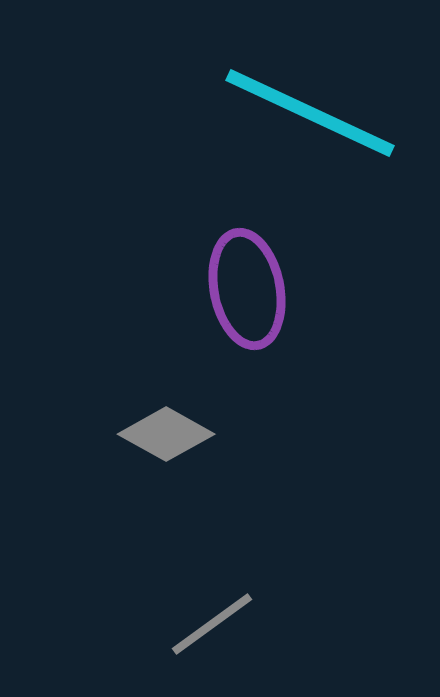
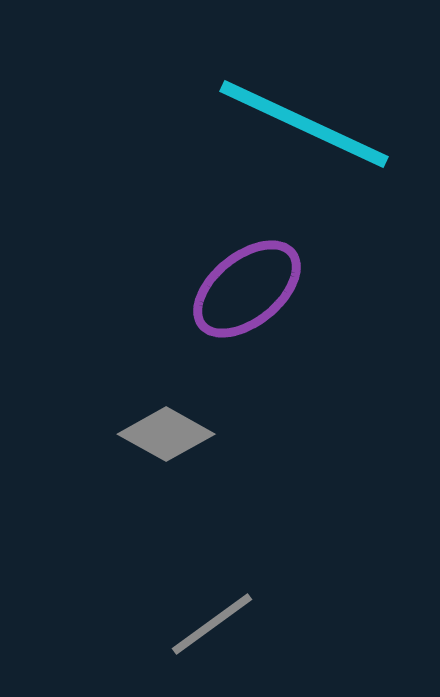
cyan line: moved 6 px left, 11 px down
purple ellipse: rotated 62 degrees clockwise
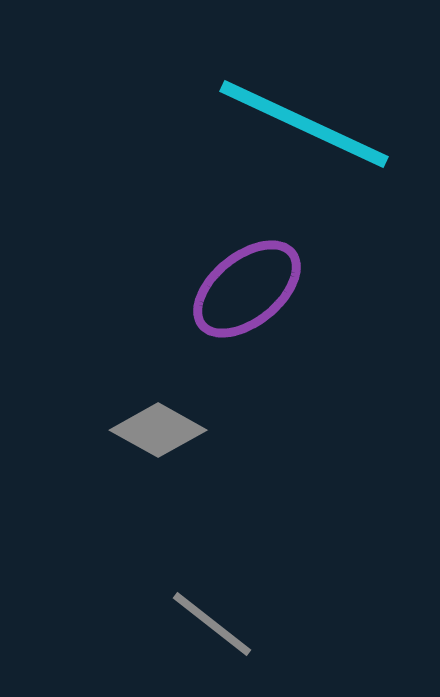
gray diamond: moved 8 px left, 4 px up
gray line: rotated 74 degrees clockwise
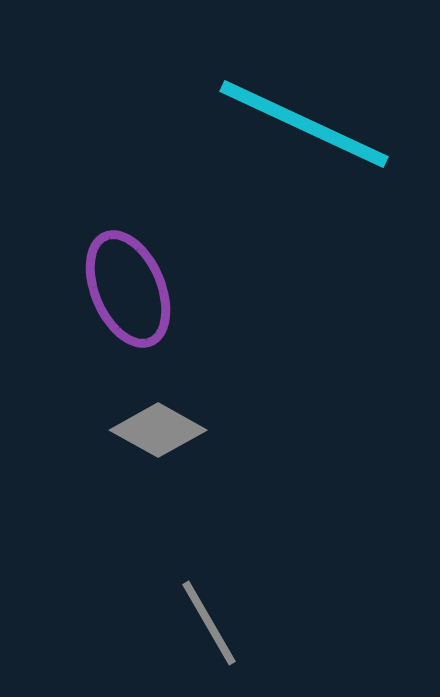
purple ellipse: moved 119 px left; rotated 74 degrees counterclockwise
gray line: moved 3 px left, 1 px up; rotated 22 degrees clockwise
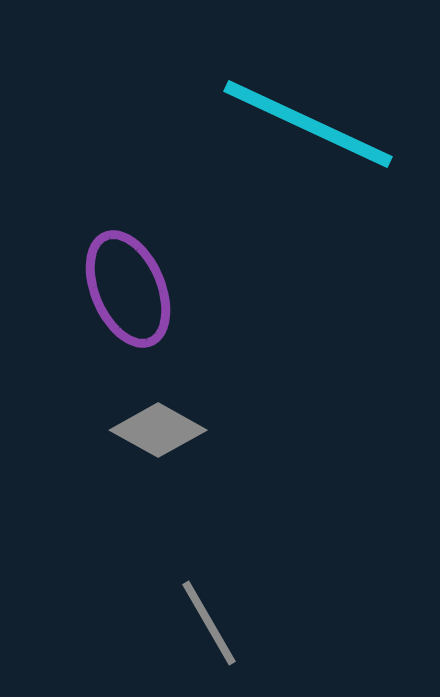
cyan line: moved 4 px right
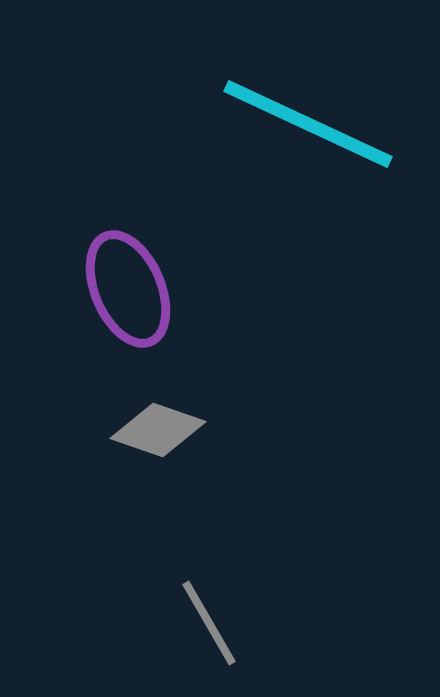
gray diamond: rotated 10 degrees counterclockwise
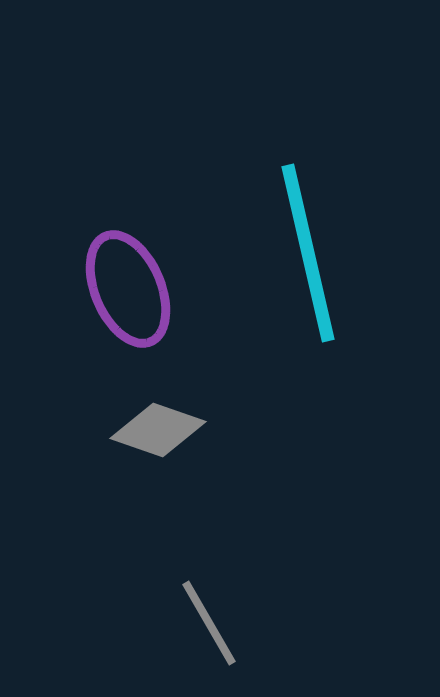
cyan line: moved 129 px down; rotated 52 degrees clockwise
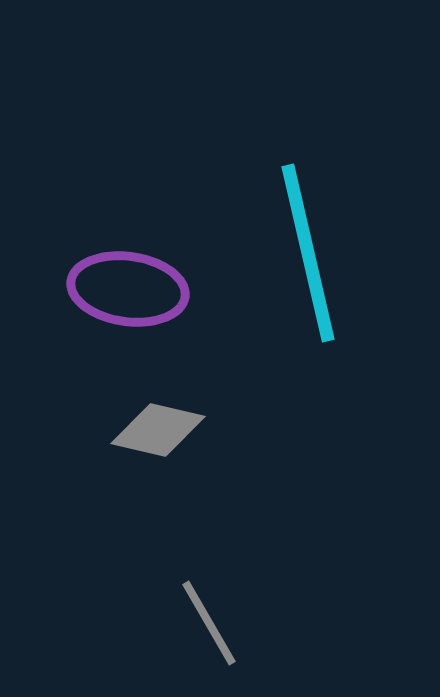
purple ellipse: rotated 59 degrees counterclockwise
gray diamond: rotated 6 degrees counterclockwise
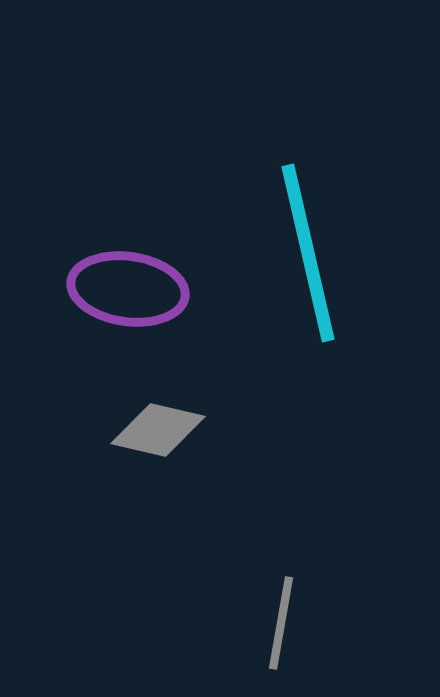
gray line: moved 72 px right; rotated 40 degrees clockwise
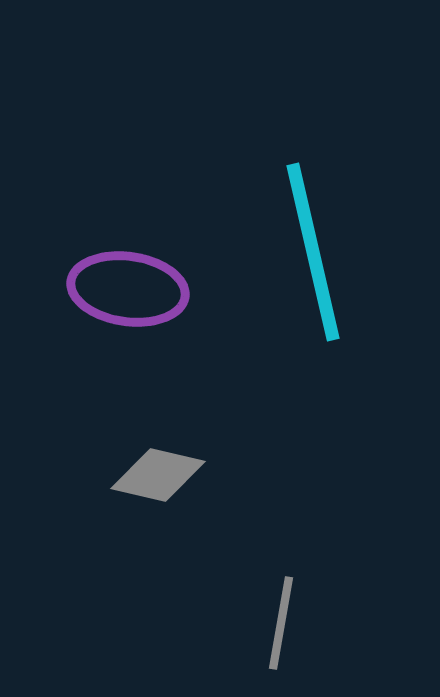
cyan line: moved 5 px right, 1 px up
gray diamond: moved 45 px down
